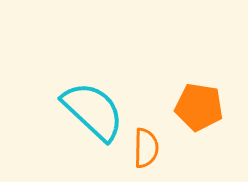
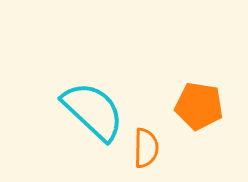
orange pentagon: moved 1 px up
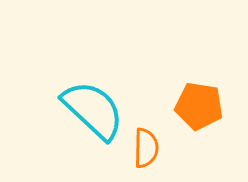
cyan semicircle: moved 1 px up
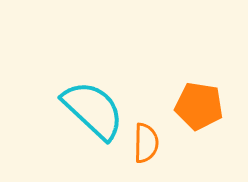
orange semicircle: moved 5 px up
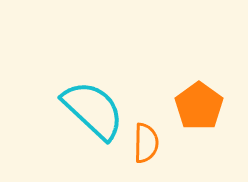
orange pentagon: rotated 27 degrees clockwise
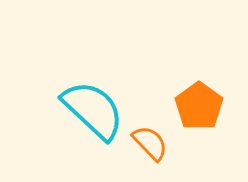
orange semicircle: moved 4 px right; rotated 45 degrees counterclockwise
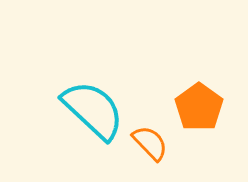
orange pentagon: moved 1 px down
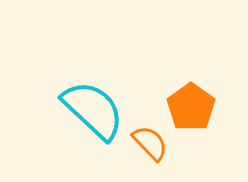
orange pentagon: moved 8 px left
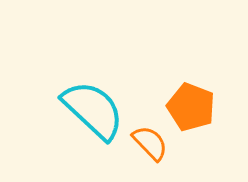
orange pentagon: rotated 15 degrees counterclockwise
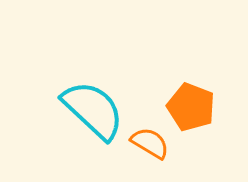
orange semicircle: rotated 15 degrees counterclockwise
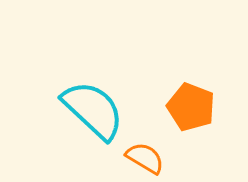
orange semicircle: moved 5 px left, 15 px down
